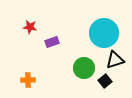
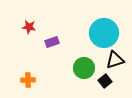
red star: moved 1 px left
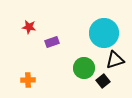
black square: moved 2 px left
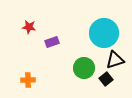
black square: moved 3 px right, 2 px up
